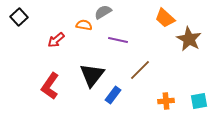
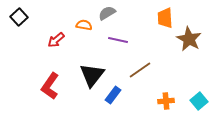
gray semicircle: moved 4 px right, 1 px down
orange trapezoid: rotated 45 degrees clockwise
brown line: rotated 10 degrees clockwise
cyan square: rotated 30 degrees counterclockwise
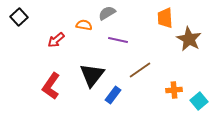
red L-shape: moved 1 px right
orange cross: moved 8 px right, 11 px up
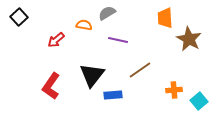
blue rectangle: rotated 48 degrees clockwise
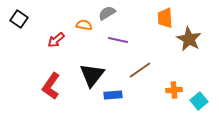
black square: moved 2 px down; rotated 12 degrees counterclockwise
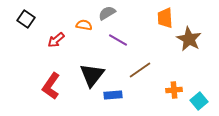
black square: moved 7 px right
purple line: rotated 18 degrees clockwise
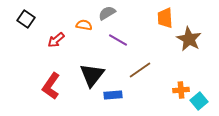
orange cross: moved 7 px right
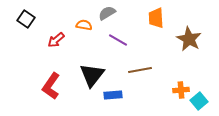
orange trapezoid: moved 9 px left
brown line: rotated 25 degrees clockwise
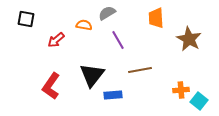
black square: rotated 24 degrees counterclockwise
purple line: rotated 30 degrees clockwise
cyan square: rotated 12 degrees counterclockwise
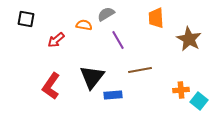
gray semicircle: moved 1 px left, 1 px down
black triangle: moved 2 px down
